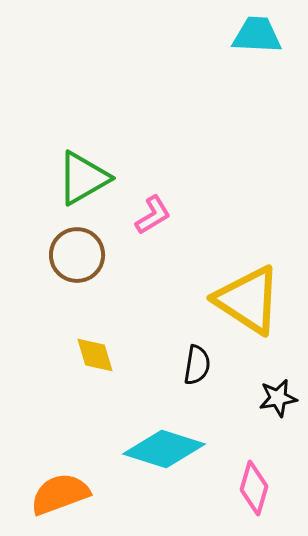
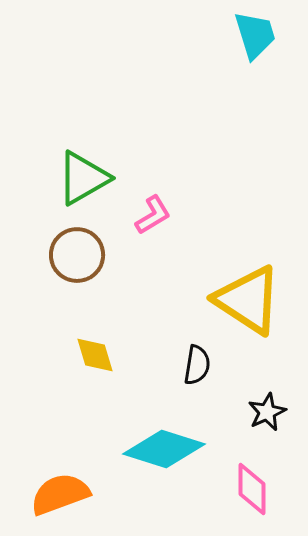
cyan trapezoid: moved 2 px left; rotated 70 degrees clockwise
black star: moved 11 px left, 14 px down; rotated 15 degrees counterclockwise
pink diamond: moved 2 px left, 1 px down; rotated 16 degrees counterclockwise
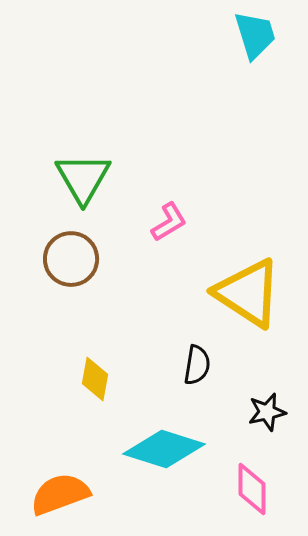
green triangle: rotated 30 degrees counterclockwise
pink L-shape: moved 16 px right, 7 px down
brown circle: moved 6 px left, 4 px down
yellow triangle: moved 7 px up
yellow diamond: moved 24 px down; rotated 27 degrees clockwise
black star: rotated 12 degrees clockwise
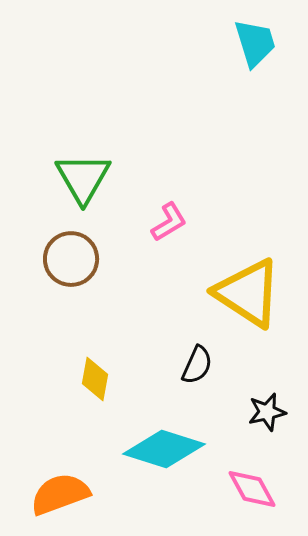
cyan trapezoid: moved 8 px down
black semicircle: rotated 15 degrees clockwise
pink diamond: rotated 28 degrees counterclockwise
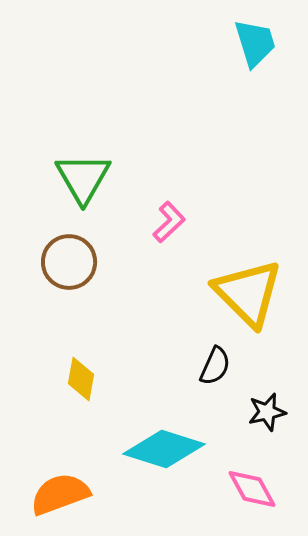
pink L-shape: rotated 12 degrees counterclockwise
brown circle: moved 2 px left, 3 px down
yellow triangle: rotated 12 degrees clockwise
black semicircle: moved 18 px right, 1 px down
yellow diamond: moved 14 px left
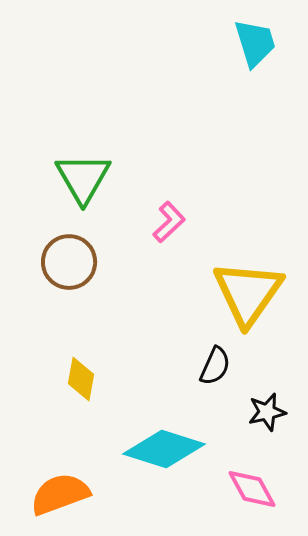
yellow triangle: rotated 20 degrees clockwise
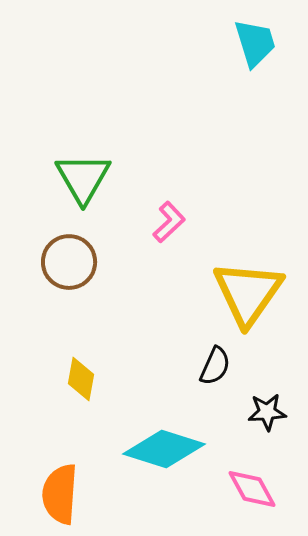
black star: rotated 9 degrees clockwise
orange semicircle: rotated 66 degrees counterclockwise
